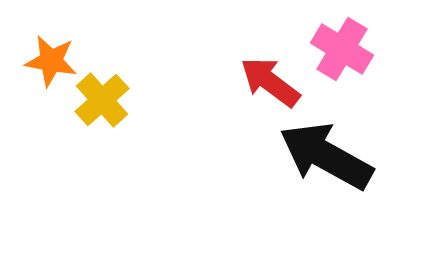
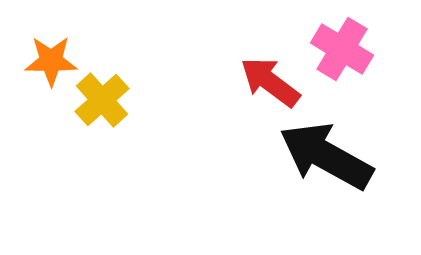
orange star: rotated 10 degrees counterclockwise
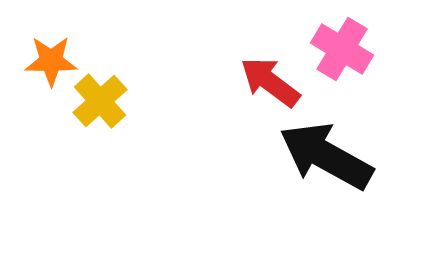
yellow cross: moved 2 px left, 1 px down
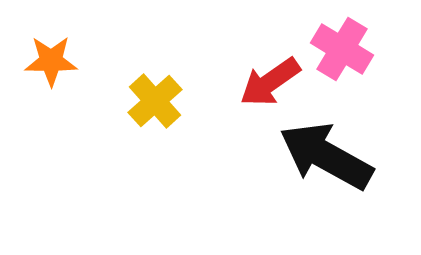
red arrow: rotated 72 degrees counterclockwise
yellow cross: moved 55 px right
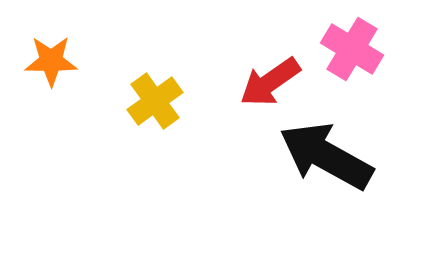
pink cross: moved 10 px right
yellow cross: rotated 6 degrees clockwise
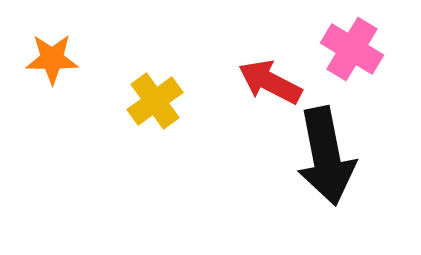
orange star: moved 1 px right, 2 px up
red arrow: rotated 62 degrees clockwise
black arrow: rotated 130 degrees counterclockwise
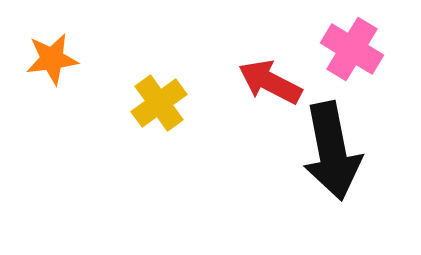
orange star: rotated 8 degrees counterclockwise
yellow cross: moved 4 px right, 2 px down
black arrow: moved 6 px right, 5 px up
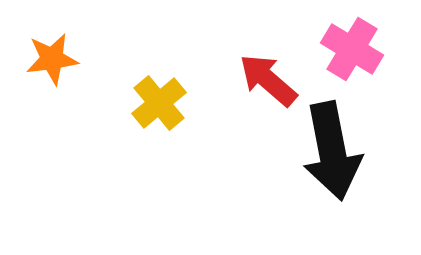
red arrow: moved 2 px left, 2 px up; rotated 14 degrees clockwise
yellow cross: rotated 4 degrees counterclockwise
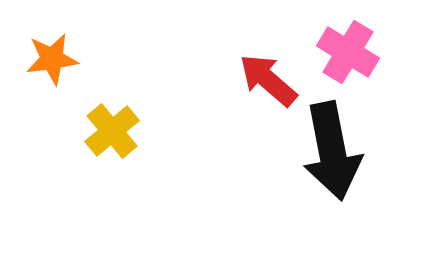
pink cross: moved 4 px left, 3 px down
yellow cross: moved 47 px left, 28 px down
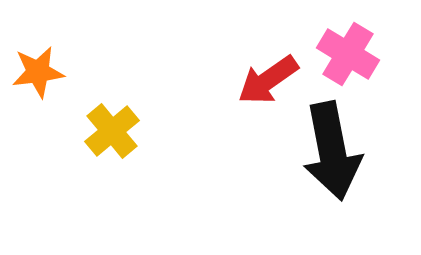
pink cross: moved 2 px down
orange star: moved 14 px left, 13 px down
red arrow: rotated 76 degrees counterclockwise
